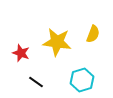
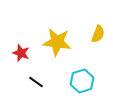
yellow semicircle: moved 5 px right
cyan hexagon: moved 1 px down
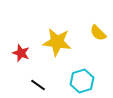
yellow semicircle: moved 1 px up; rotated 114 degrees clockwise
black line: moved 2 px right, 3 px down
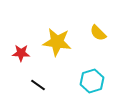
red star: rotated 18 degrees counterclockwise
cyan hexagon: moved 10 px right
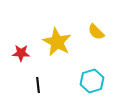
yellow semicircle: moved 2 px left, 1 px up
yellow star: rotated 20 degrees clockwise
black line: rotated 49 degrees clockwise
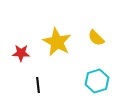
yellow semicircle: moved 6 px down
cyan hexagon: moved 5 px right
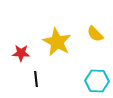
yellow semicircle: moved 1 px left, 4 px up
cyan hexagon: rotated 20 degrees clockwise
black line: moved 2 px left, 6 px up
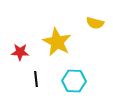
yellow semicircle: moved 11 px up; rotated 30 degrees counterclockwise
red star: moved 1 px left, 1 px up
cyan hexagon: moved 23 px left
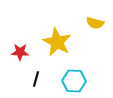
black line: rotated 21 degrees clockwise
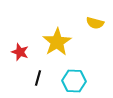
yellow star: rotated 12 degrees clockwise
red star: rotated 18 degrees clockwise
black line: moved 2 px right, 1 px up
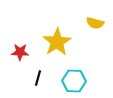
red star: rotated 18 degrees counterclockwise
